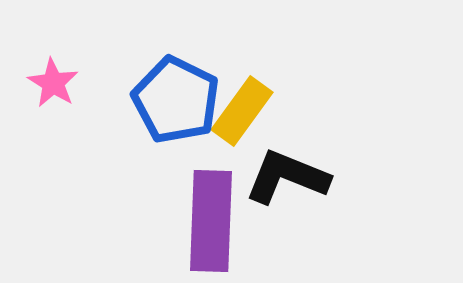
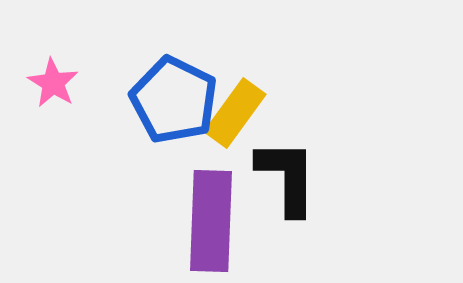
blue pentagon: moved 2 px left
yellow rectangle: moved 7 px left, 2 px down
black L-shape: rotated 68 degrees clockwise
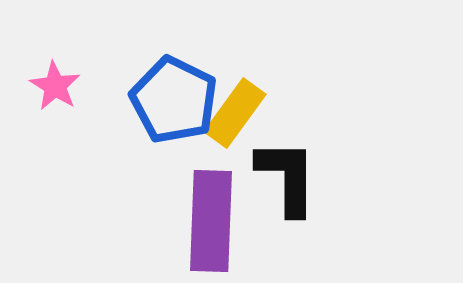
pink star: moved 2 px right, 3 px down
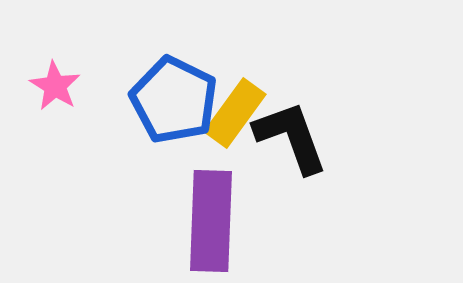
black L-shape: moved 4 px right, 40 px up; rotated 20 degrees counterclockwise
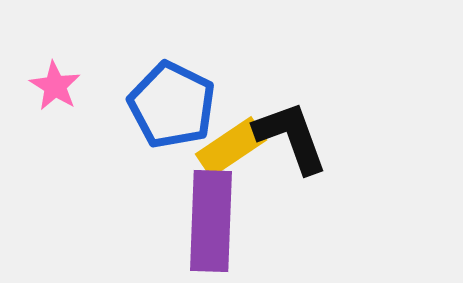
blue pentagon: moved 2 px left, 5 px down
yellow rectangle: moved 4 px left, 34 px down; rotated 20 degrees clockwise
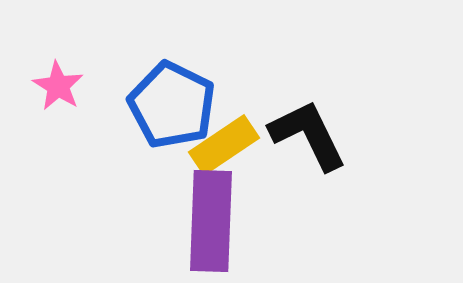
pink star: moved 3 px right
black L-shape: moved 17 px right, 2 px up; rotated 6 degrees counterclockwise
yellow rectangle: moved 7 px left, 2 px up
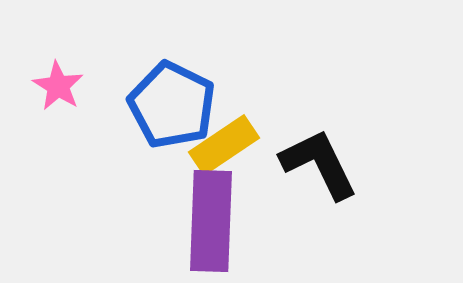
black L-shape: moved 11 px right, 29 px down
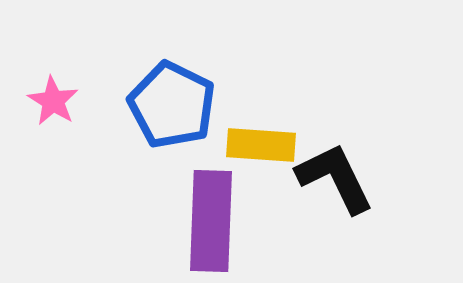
pink star: moved 5 px left, 15 px down
yellow rectangle: moved 37 px right; rotated 38 degrees clockwise
black L-shape: moved 16 px right, 14 px down
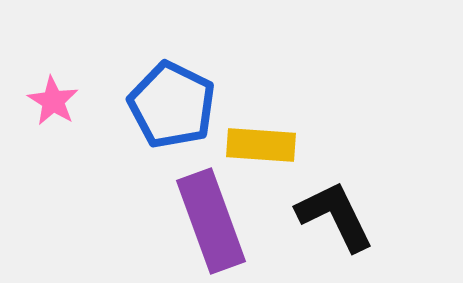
black L-shape: moved 38 px down
purple rectangle: rotated 22 degrees counterclockwise
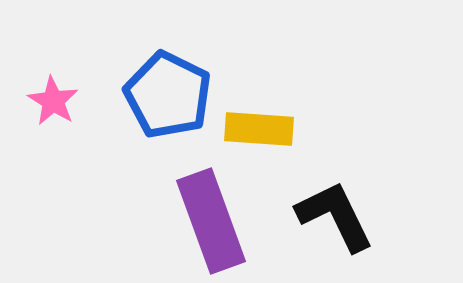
blue pentagon: moved 4 px left, 10 px up
yellow rectangle: moved 2 px left, 16 px up
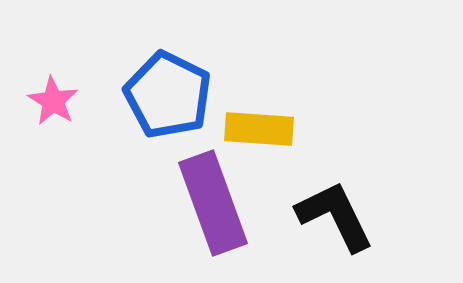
purple rectangle: moved 2 px right, 18 px up
